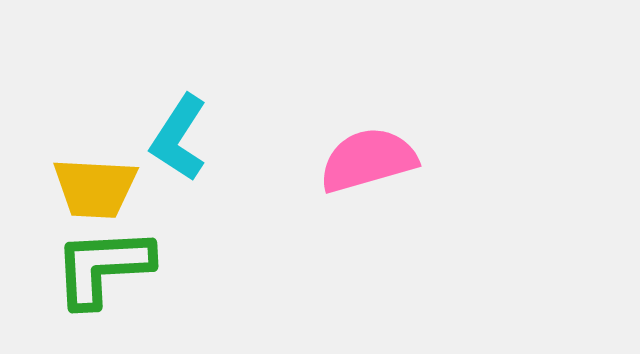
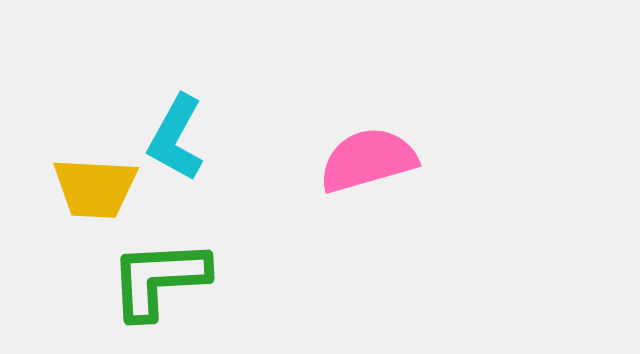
cyan L-shape: moved 3 px left; rotated 4 degrees counterclockwise
green L-shape: moved 56 px right, 12 px down
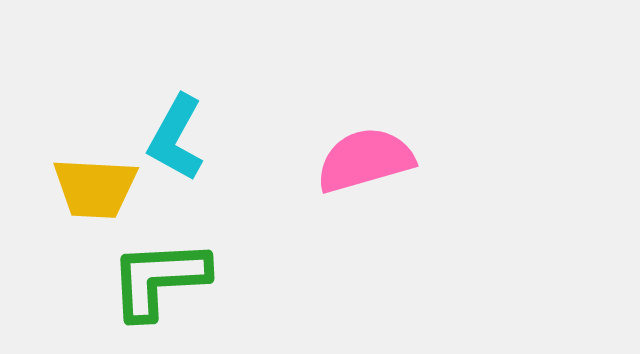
pink semicircle: moved 3 px left
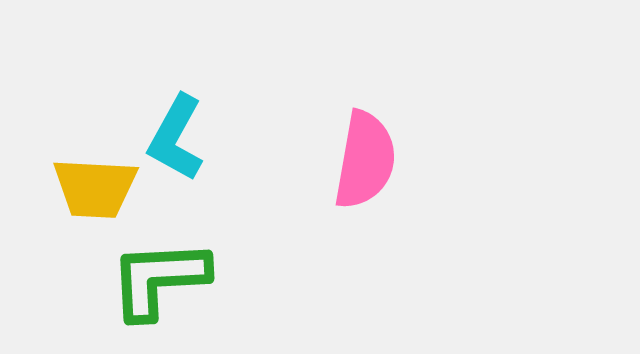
pink semicircle: rotated 116 degrees clockwise
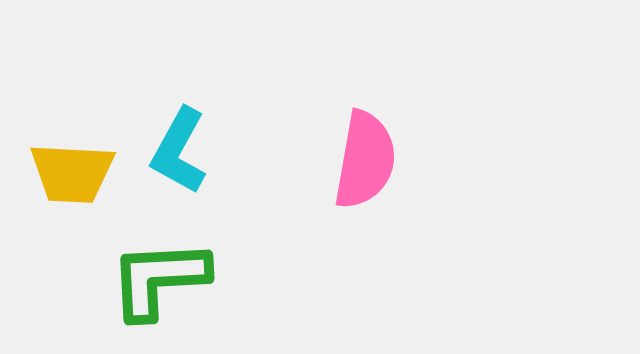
cyan L-shape: moved 3 px right, 13 px down
yellow trapezoid: moved 23 px left, 15 px up
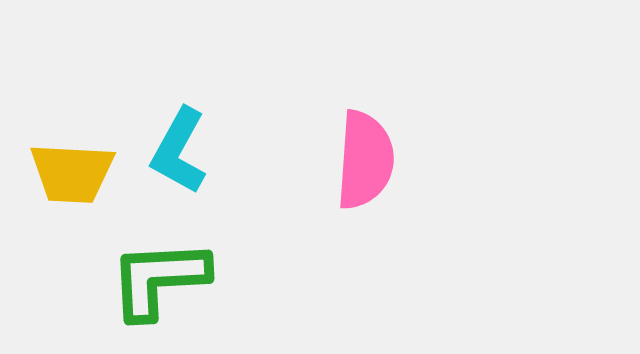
pink semicircle: rotated 6 degrees counterclockwise
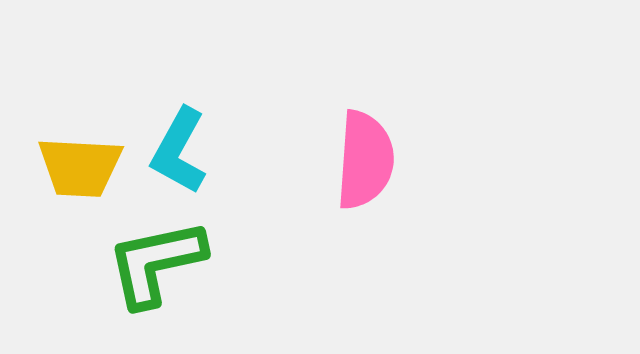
yellow trapezoid: moved 8 px right, 6 px up
green L-shape: moved 3 px left, 16 px up; rotated 9 degrees counterclockwise
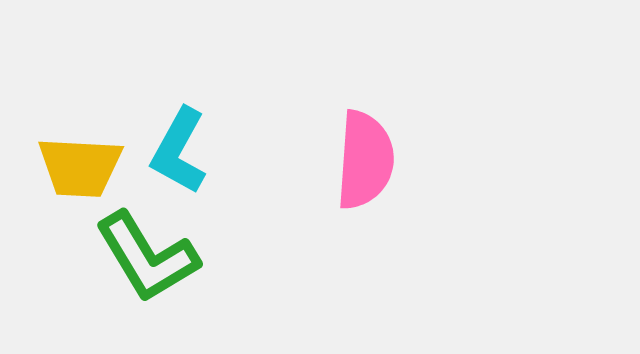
green L-shape: moved 9 px left, 6 px up; rotated 109 degrees counterclockwise
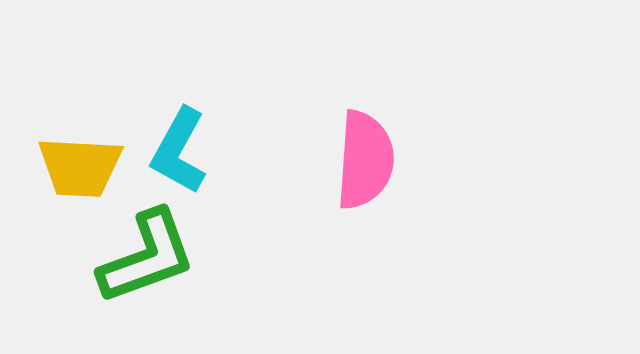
green L-shape: rotated 79 degrees counterclockwise
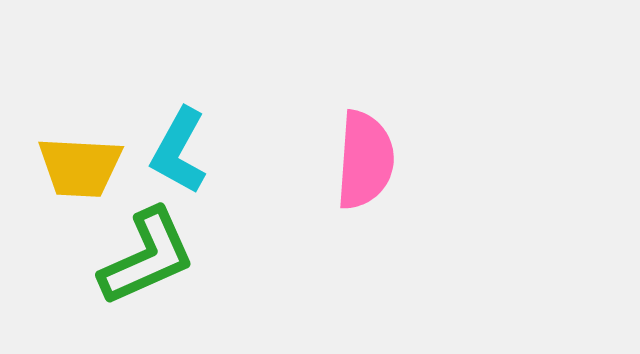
green L-shape: rotated 4 degrees counterclockwise
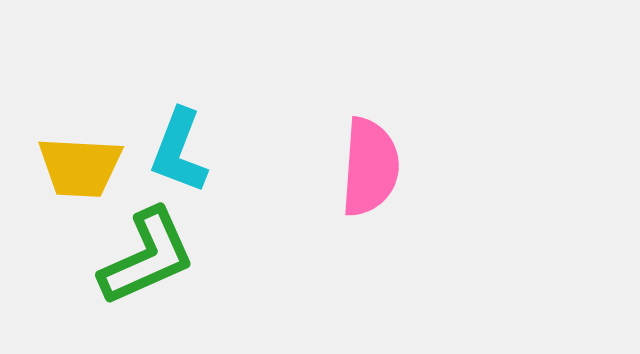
cyan L-shape: rotated 8 degrees counterclockwise
pink semicircle: moved 5 px right, 7 px down
